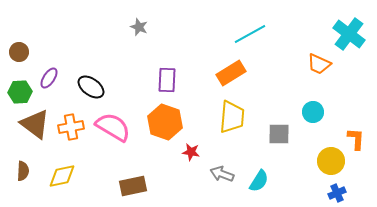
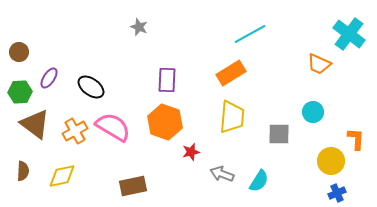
orange cross: moved 4 px right, 4 px down; rotated 20 degrees counterclockwise
red star: rotated 24 degrees counterclockwise
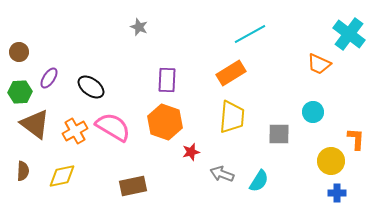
blue cross: rotated 24 degrees clockwise
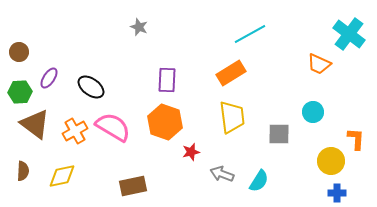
yellow trapezoid: rotated 12 degrees counterclockwise
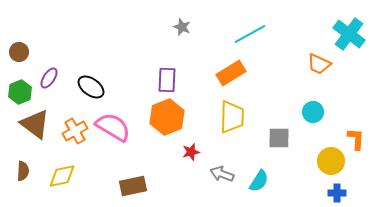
gray star: moved 43 px right
green hexagon: rotated 20 degrees counterclockwise
yellow trapezoid: rotated 8 degrees clockwise
orange hexagon: moved 2 px right, 5 px up; rotated 20 degrees clockwise
gray square: moved 4 px down
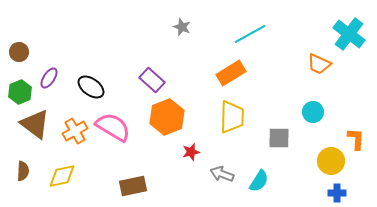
purple rectangle: moved 15 px left; rotated 50 degrees counterclockwise
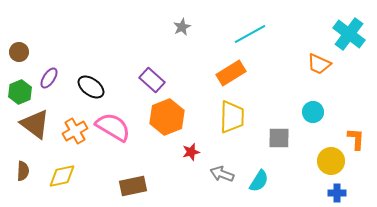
gray star: rotated 24 degrees clockwise
